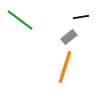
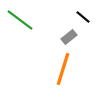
black line: moved 2 px right; rotated 49 degrees clockwise
orange line: moved 2 px left, 2 px down
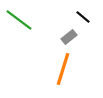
green line: moved 1 px left
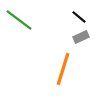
black line: moved 4 px left
gray rectangle: moved 12 px right; rotated 14 degrees clockwise
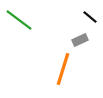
black line: moved 11 px right
gray rectangle: moved 1 px left, 3 px down
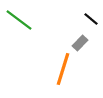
black line: moved 1 px right, 2 px down
gray rectangle: moved 3 px down; rotated 21 degrees counterclockwise
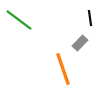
black line: moved 1 px left, 1 px up; rotated 42 degrees clockwise
orange line: rotated 36 degrees counterclockwise
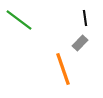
black line: moved 5 px left
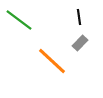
black line: moved 6 px left, 1 px up
orange line: moved 11 px left, 8 px up; rotated 28 degrees counterclockwise
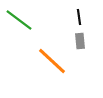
gray rectangle: moved 2 px up; rotated 49 degrees counterclockwise
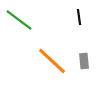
gray rectangle: moved 4 px right, 20 px down
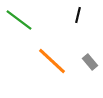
black line: moved 1 px left, 2 px up; rotated 21 degrees clockwise
gray rectangle: moved 6 px right, 1 px down; rotated 35 degrees counterclockwise
